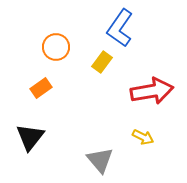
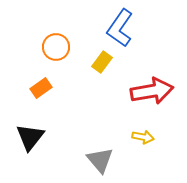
yellow arrow: rotated 15 degrees counterclockwise
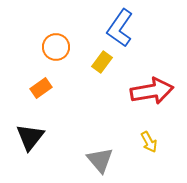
yellow arrow: moved 6 px right, 5 px down; rotated 50 degrees clockwise
